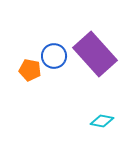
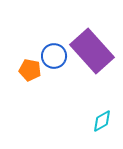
purple rectangle: moved 3 px left, 3 px up
cyan diamond: rotated 40 degrees counterclockwise
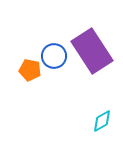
purple rectangle: rotated 9 degrees clockwise
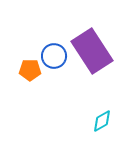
orange pentagon: rotated 10 degrees counterclockwise
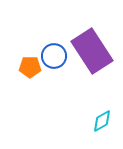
orange pentagon: moved 3 px up
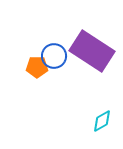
purple rectangle: rotated 24 degrees counterclockwise
orange pentagon: moved 7 px right
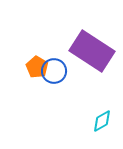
blue circle: moved 15 px down
orange pentagon: rotated 30 degrees clockwise
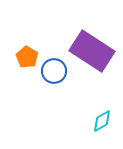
orange pentagon: moved 10 px left, 10 px up
